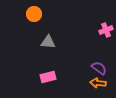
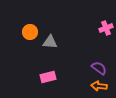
orange circle: moved 4 px left, 18 px down
pink cross: moved 2 px up
gray triangle: moved 2 px right
orange arrow: moved 1 px right, 3 px down
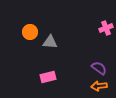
orange arrow: rotated 14 degrees counterclockwise
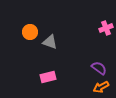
gray triangle: rotated 14 degrees clockwise
orange arrow: moved 2 px right, 1 px down; rotated 21 degrees counterclockwise
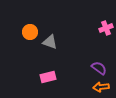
orange arrow: rotated 21 degrees clockwise
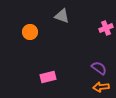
gray triangle: moved 12 px right, 26 px up
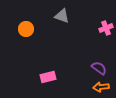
orange circle: moved 4 px left, 3 px up
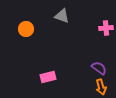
pink cross: rotated 16 degrees clockwise
orange arrow: rotated 98 degrees counterclockwise
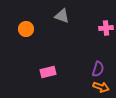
purple semicircle: moved 1 px left, 1 px down; rotated 70 degrees clockwise
pink rectangle: moved 5 px up
orange arrow: rotated 56 degrees counterclockwise
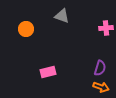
purple semicircle: moved 2 px right, 1 px up
